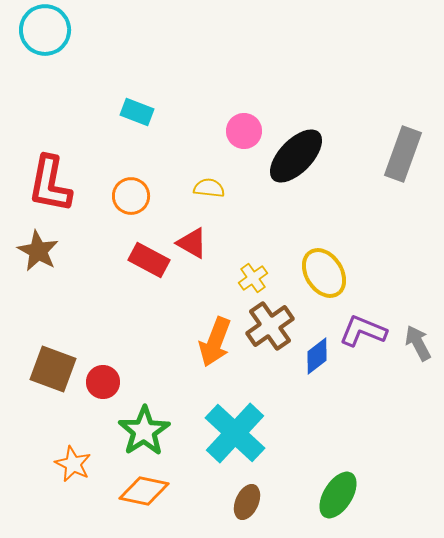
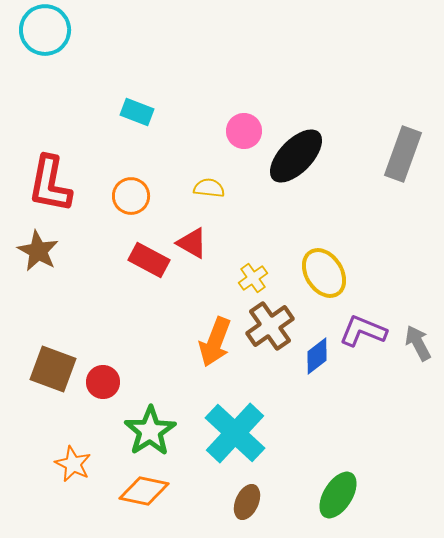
green star: moved 6 px right
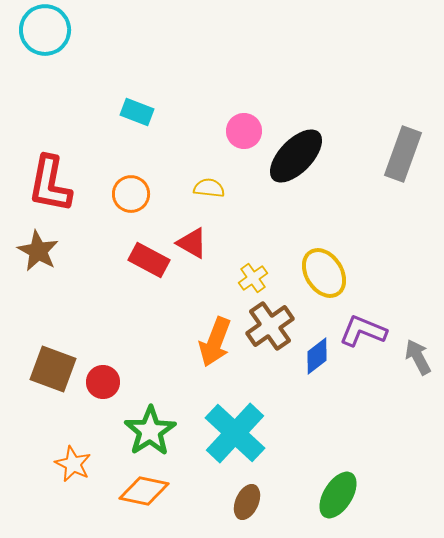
orange circle: moved 2 px up
gray arrow: moved 14 px down
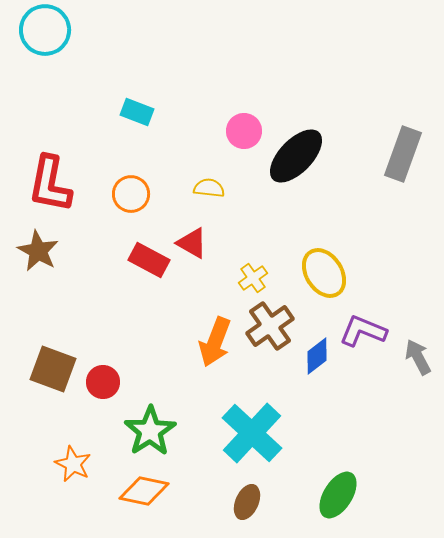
cyan cross: moved 17 px right
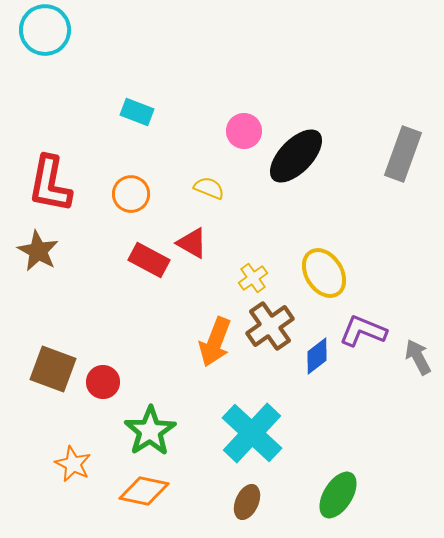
yellow semicircle: rotated 16 degrees clockwise
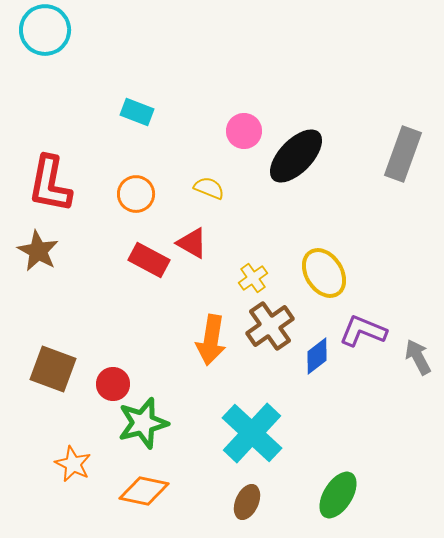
orange circle: moved 5 px right
orange arrow: moved 4 px left, 2 px up; rotated 12 degrees counterclockwise
red circle: moved 10 px right, 2 px down
green star: moved 7 px left, 8 px up; rotated 18 degrees clockwise
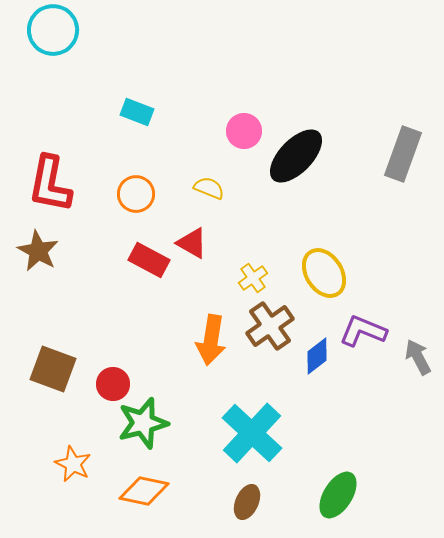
cyan circle: moved 8 px right
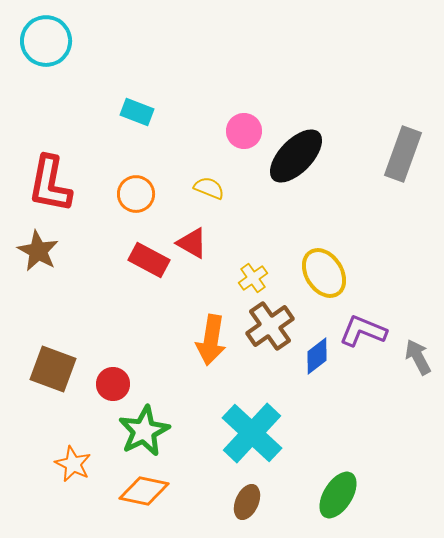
cyan circle: moved 7 px left, 11 px down
green star: moved 1 px right, 8 px down; rotated 12 degrees counterclockwise
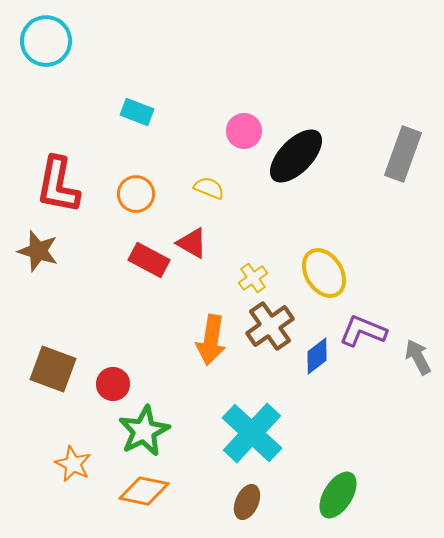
red L-shape: moved 8 px right, 1 px down
brown star: rotated 12 degrees counterclockwise
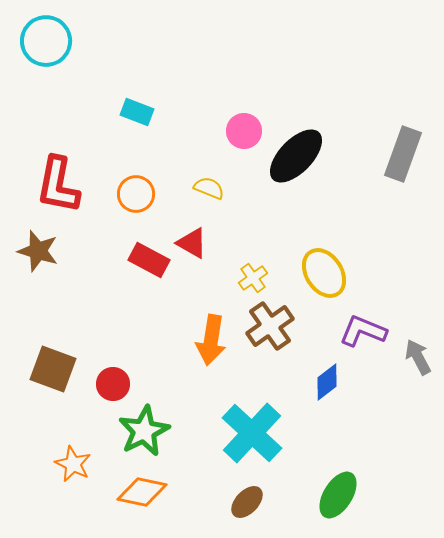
blue diamond: moved 10 px right, 26 px down
orange diamond: moved 2 px left, 1 px down
brown ellipse: rotated 20 degrees clockwise
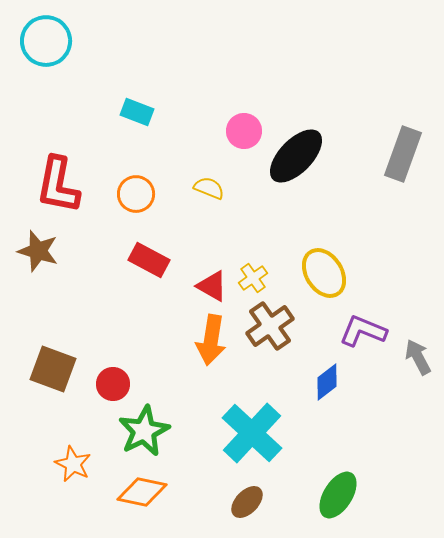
red triangle: moved 20 px right, 43 px down
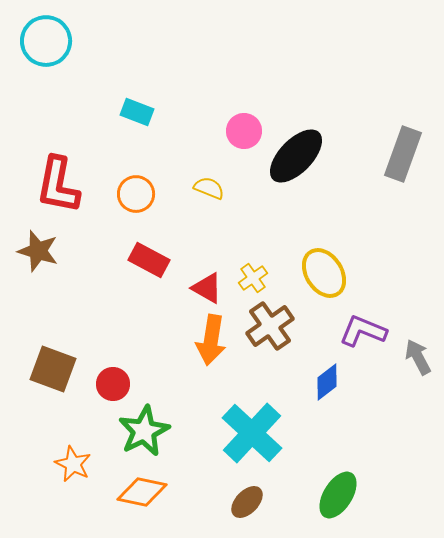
red triangle: moved 5 px left, 2 px down
